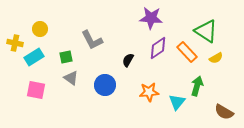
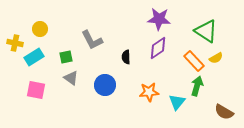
purple star: moved 8 px right, 1 px down
orange rectangle: moved 7 px right, 9 px down
black semicircle: moved 2 px left, 3 px up; rotated 32 degrees counterclockwise
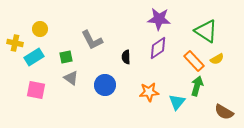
yellow semicircle: moved 1 px right, 1 px down
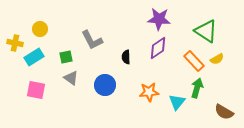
green arrow: moved 2 px down
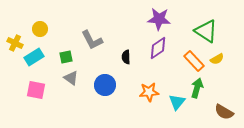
yellow cross: rotated 14 degrees clockwise
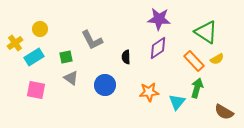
green triangle: moved 1 px down
yellow cross: rotated 28 degrees clockwise
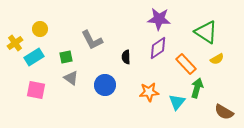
orange rectangle: moved 8 px left, 3 px down
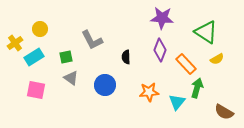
purple star: moved 3 px right, 1 px up
purple diamond: moved 2 px right, 2 px down; rotated 35 degrees counterclockwise
